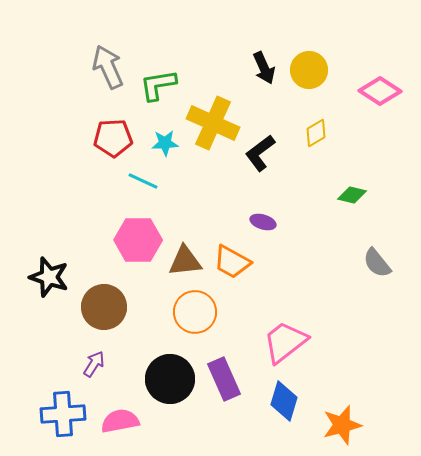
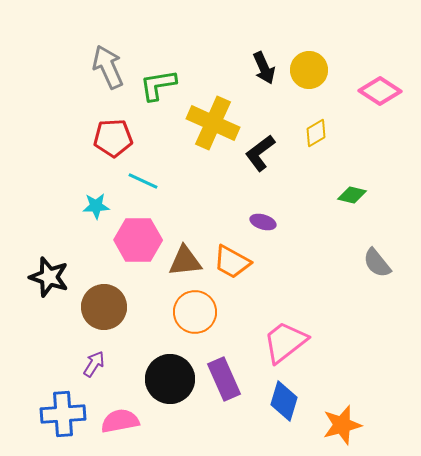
cyan star: moved 69 px left, 63 px down
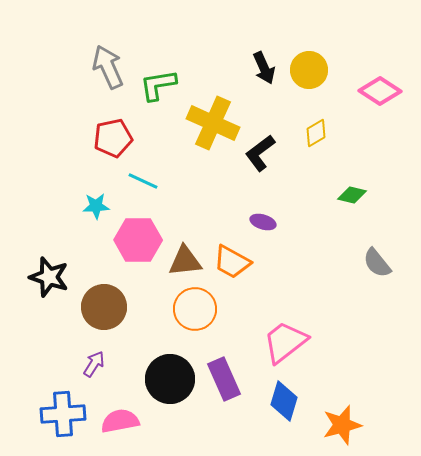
red pentagon: rotated 9 degrees counterclockwise
orange circle: moved 3 px up
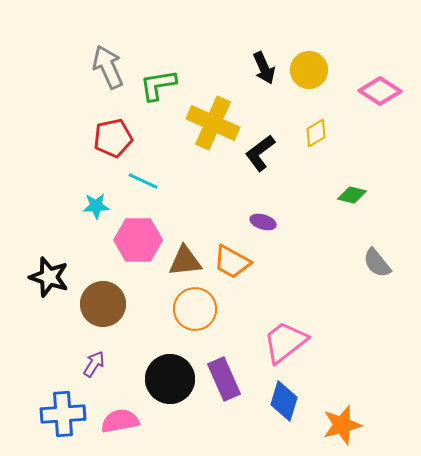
brown circle: moved 1 px left, 3 px up
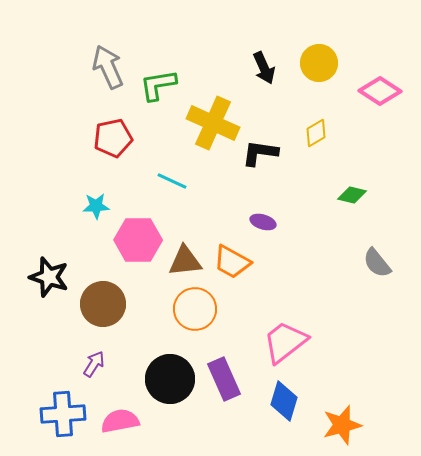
yellow circle: moved 10 px right, 7 px up
black L-shape: rotated 45 degrees clockwise
cyan line: moved 29 px right
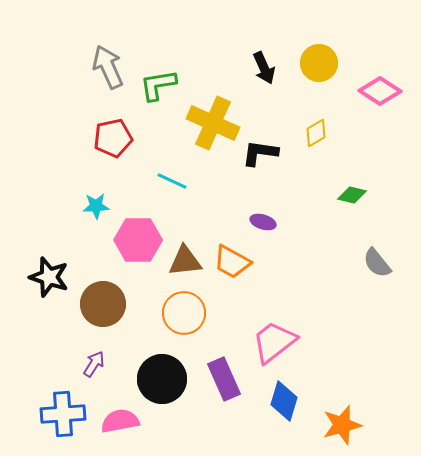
orange circle: moved 11 px left, 4 px down
pink trapezoid: moved 11 px left
black circle: moved 8 px left
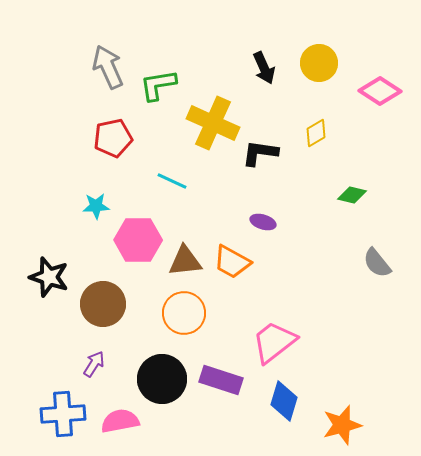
purple rectangle: moved 3 px left, 1 px down; rotated 48 degrees counterclockwise
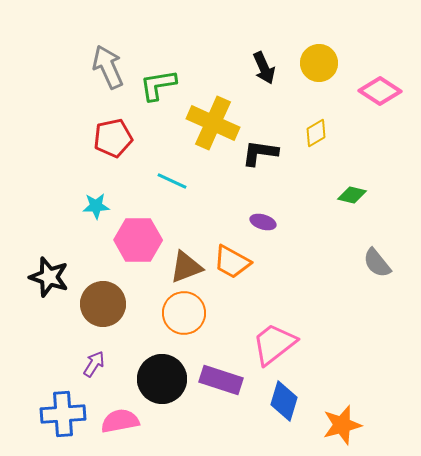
brown triangle: moved 1 px right, 6 px down; rotated 15 degrees counterclockwise
pink trapezoid: moved 2 px down
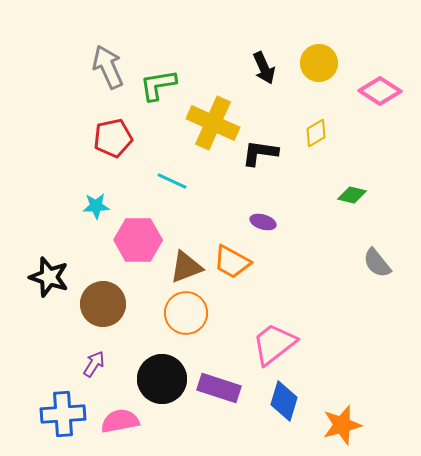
orange circle: moved 2 px right
purple rectangle: moved 2 px left, 8 px down
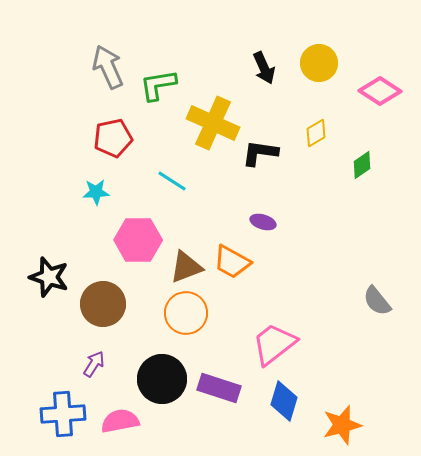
cyan line: rotated 8 degrees clockwise
green diamond: moved 10 px right, 30 px up; rotated 48 degrees counterclockwise
cyan star: moved 14 px up
gray semicircle: moved 38 px down
